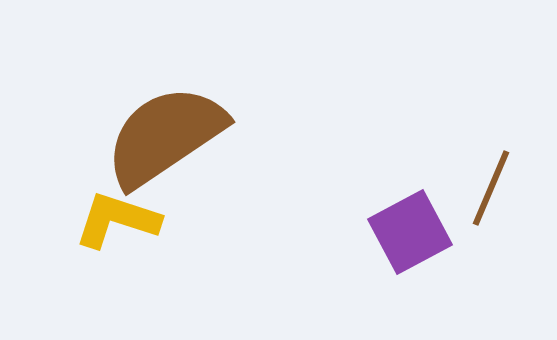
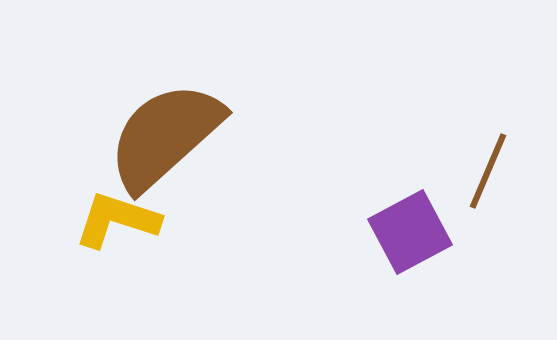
brown semicircle: rotated 8 degrees counterclockwise
brown line: moved 3 px left, 17 px up
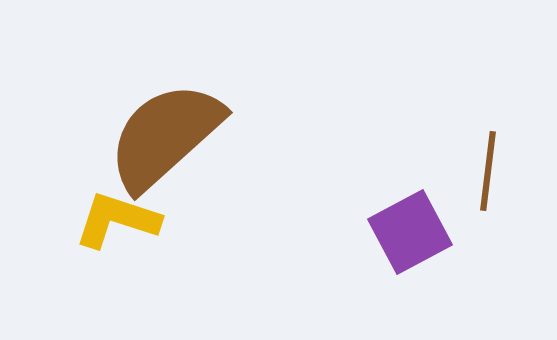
brown line: rotated 16 degrees counterclockwise
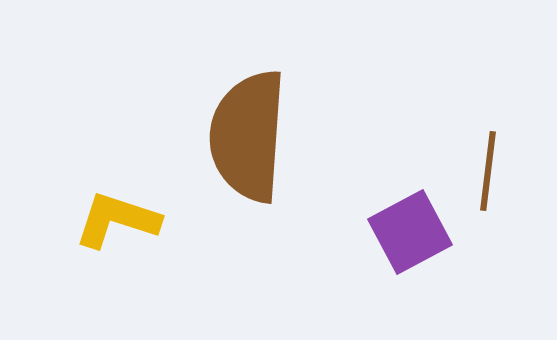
brown semicircle: moved 83 px right; rotated 44 degrees counterclockwise
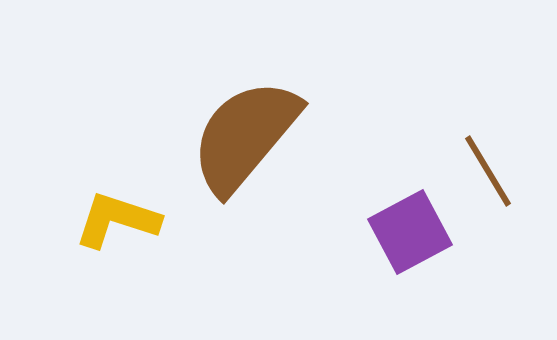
brown semicircle: moved 3 px left; rotated 36 degrees clockwise
brown line: rotated 38 degrees counterclockwise
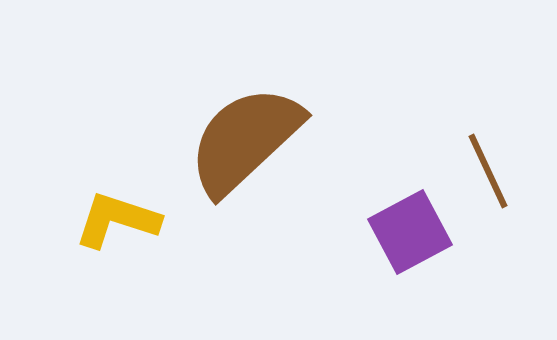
brown semicircle: moved 4 px down; rotated 7 degrees clockwise
brown line: rotated 6 degrees clockwise
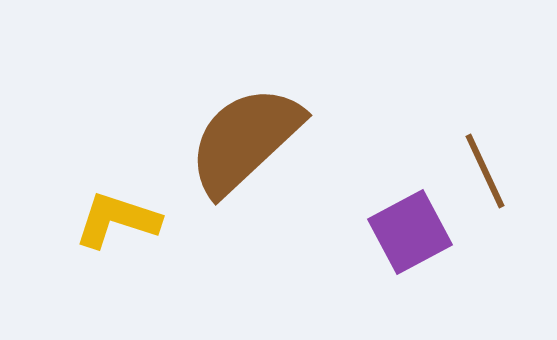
brown line: moved 3 px left
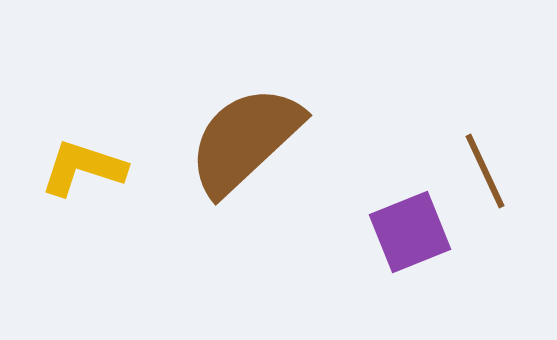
yellow L-shape: moved 34 px left, 52 px up
purple square: rotated 6 degrees clockwise
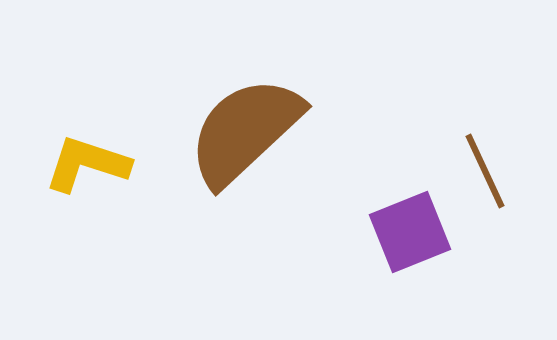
brown semicircle: moved 9 px up
yellow L-shape: moved 4 px right, 4 px up
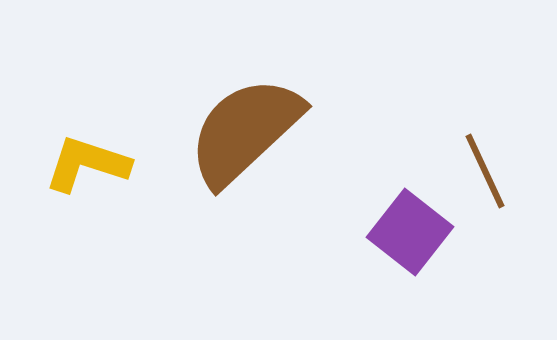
purple square: rotated 30 degrees counterclockwise
